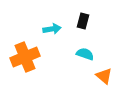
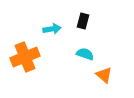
orange triangle: moved 1 px up
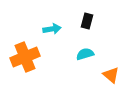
black rectangle: moved 4 px right
cyan semicircle: rotated 36 degrees counterclockwise
orange triangle: moved 7 px right
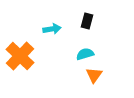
orange cross: moved 5 px left, 1 px up; rotated 24 degrees counterclockwise
orange triangle: moved 17 px left; rotated 24 degrees clockwise
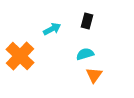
cyan arrow: rotated 18 degrees counterclockwise
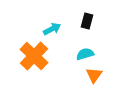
orange cross: moved 14 px right
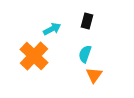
cyan semicircle: rotated 54 degrees counterclockwise
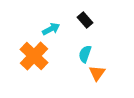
black rectangle: moved 2 px left, 1 px up; rotated 56 degrees counterclockwise
cyan arrow: moved 1 px left
orange triangle: moved 3 px right, 2 px up
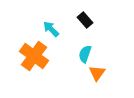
cyan arrow: rotated 108 degrees counterclockwise
orange cross: rotated 8 degrees counterclockwise
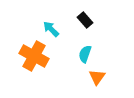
orange cross: rotated 8 degrees counterclockwise
orange triangle: moved 4 px down
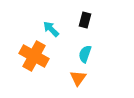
black rectangle: rotated 56 degrees clockwise
orange triangle: moved 19 px left, 1 px down
